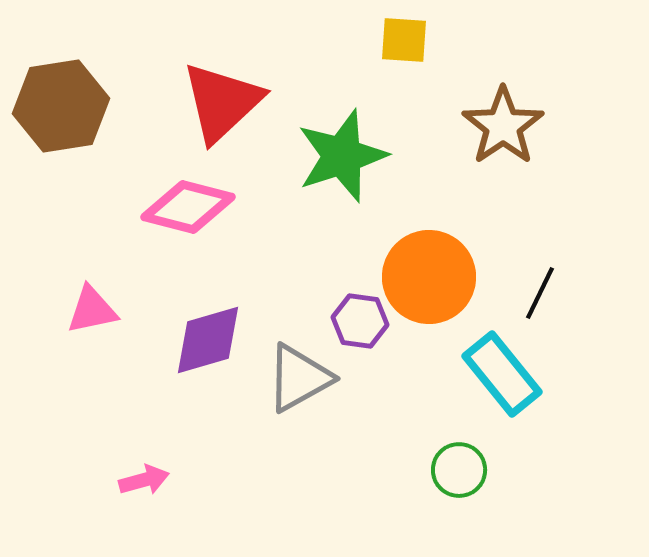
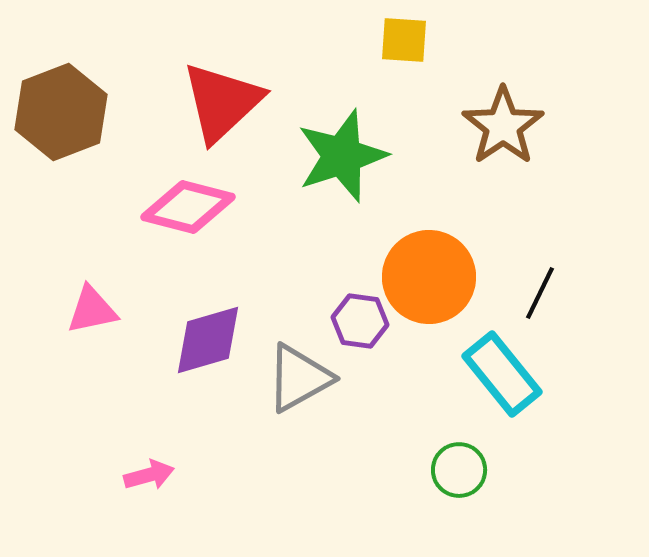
brown hexagon: moved 6 px down; rotated 12 degrees counterclockwise
pink arrow: moved 5 px right, 5 px up
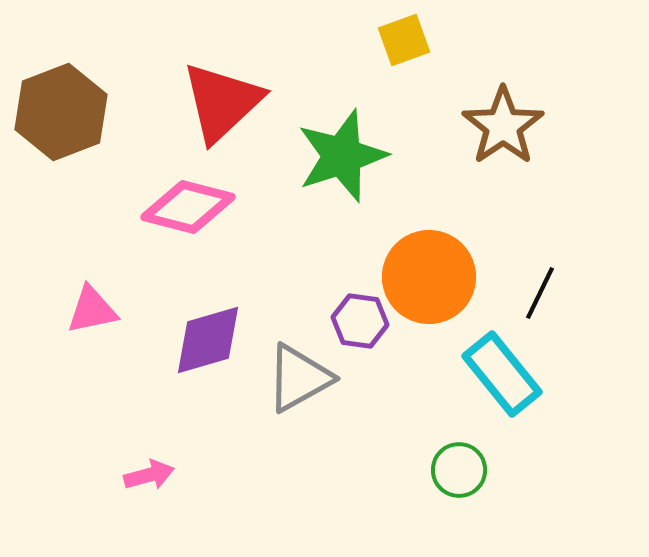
yellow square: rotated 24 degrees counterclockwise
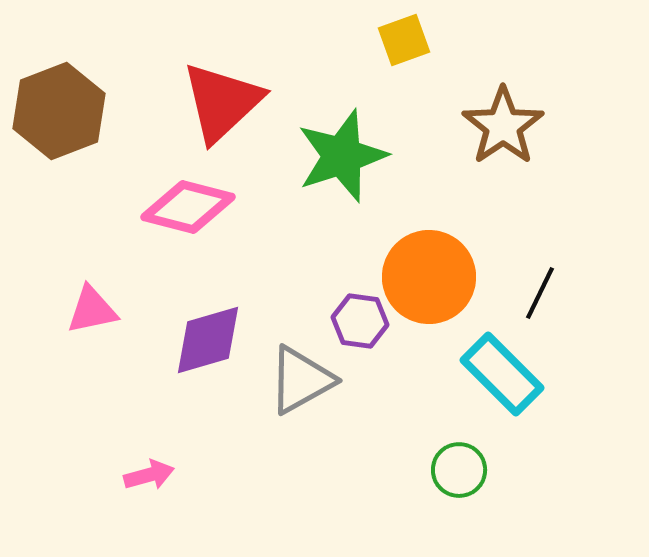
brown hexagon: moved 2 px left, 1 px up
cyan rectangle: rotated 6 degrees counterclockwise
gray triangle: moved 2 px right, 2 px down
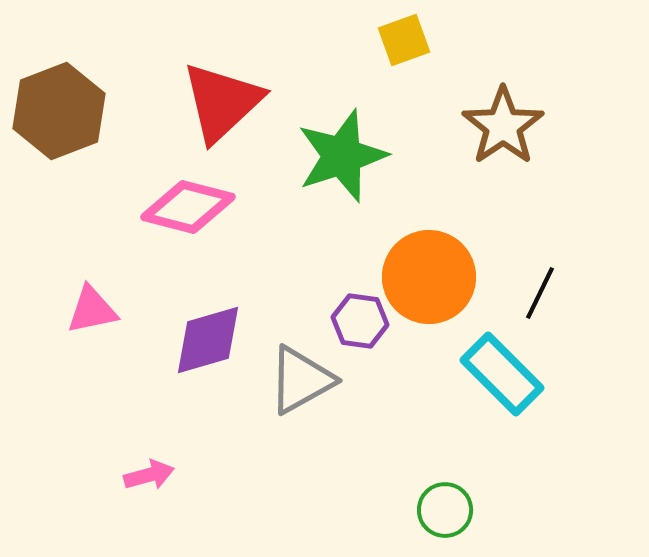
green circle: moved 14 px left, 40 px down
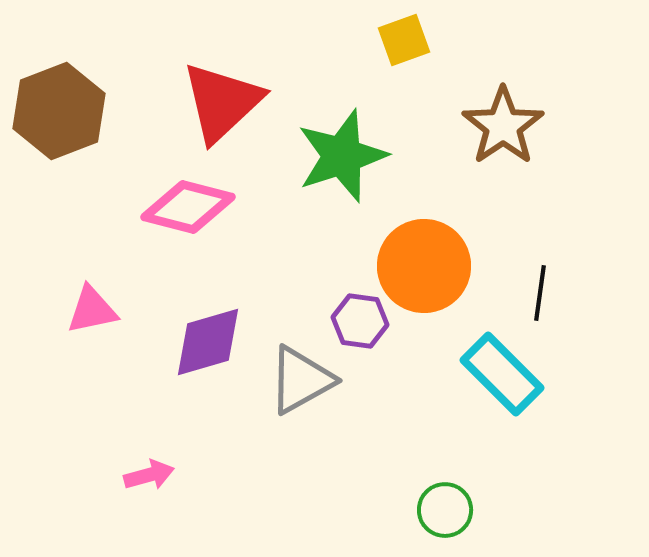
orange circle: moved 5 px left, 11 px up
black line: rotated 18 degrees counterclockwise
purple diamond: moved 2 px down
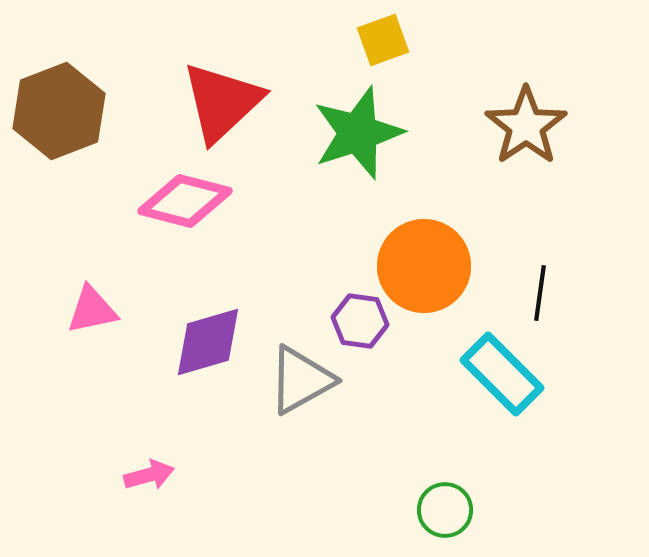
yellow square: moved 21 px left
brown star: moved 23 px right
green star: moved 16 px right, 23 px up
pink diamond: moved 3 px left, 6 px up
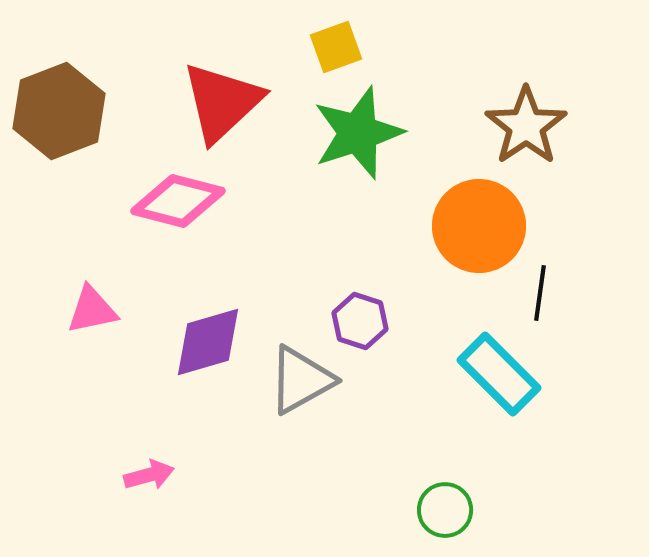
yellow square: moved 47 px left, 7 px down
pink diamond: moved 7 px left
orange circle: moved 55 px right, 40 px up
purple hexagon: rotated 10 degrees clockwise
cyan rectangle: moved 3 px left
